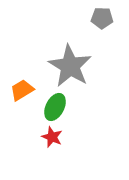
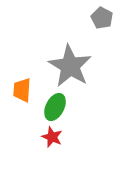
gray pentagon: rotated 25 degrees clockwise
orange trapezoid: rotated 55 degrees counterclockwise
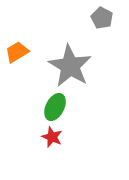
orange trapezoid: moved 5 px left, 38 px up; rotated 55 degrees clockwise
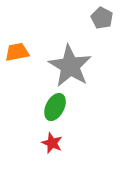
orange trapezoid: rotated 20 degrees clockwise
red star: moved 6 px down
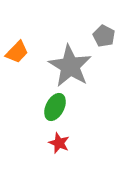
gray pentagon: moved 2 px right, 18 px down
orange trapezoid: rotated 145 degrees clockwise
red star: moved 7 px right
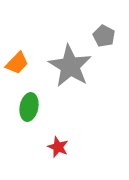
orange trapezoid: moved 11 px down
green ellipse: moved 26 px left; rotated 16 degrees counterclockwise
red star: moved 1 px left, 4 px down
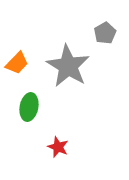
gray pentagon: moved 1 px right, 3 px up; rotated 15 degrees clockwise
gray star: moved 2 px left
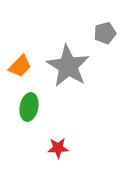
gray pentagon: rotated 15 degrees clockwise
orange trapezoid: moved 3 px right, 3 px down
red star: moved 1 px down; rotated 25 degrees counterclockwise
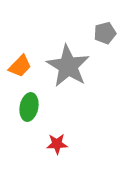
red star: moved 1 px left, 4 px up
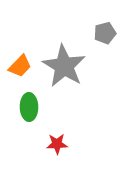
gray star: moved 4 px left
green ellipse: rotated 12 degrees counterclockwise
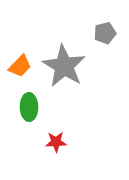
red star: moved 1 px left, 2 px up
